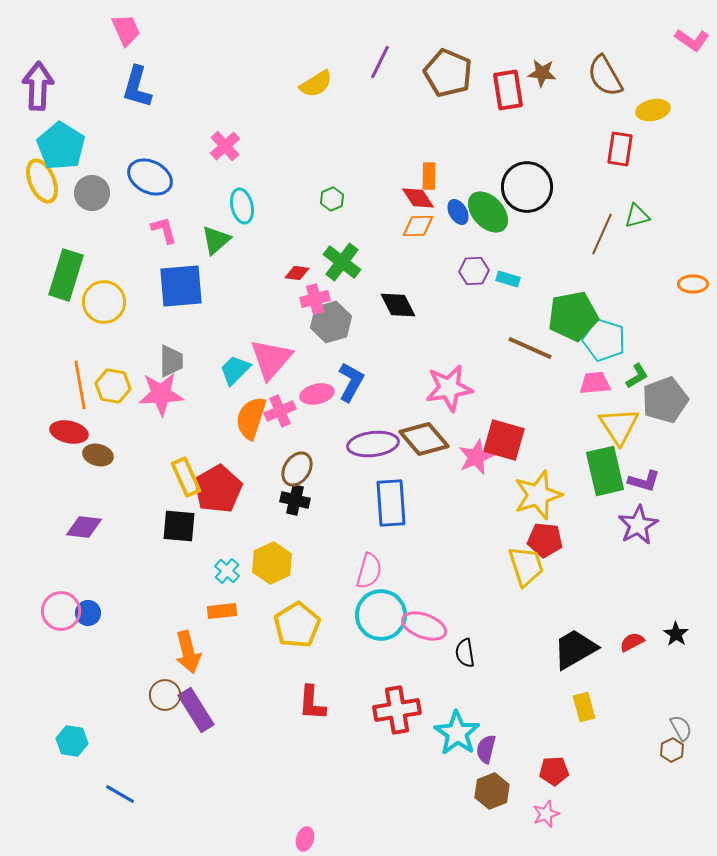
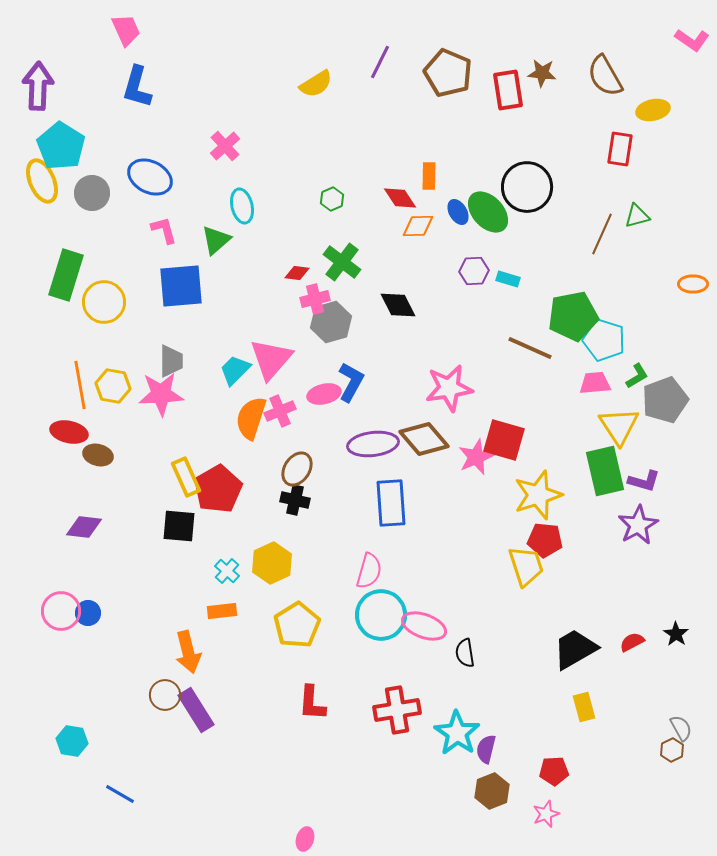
red diamond at (418, 198): moved 18 px left
pink ellipse at (317, 394): moved 7 px right
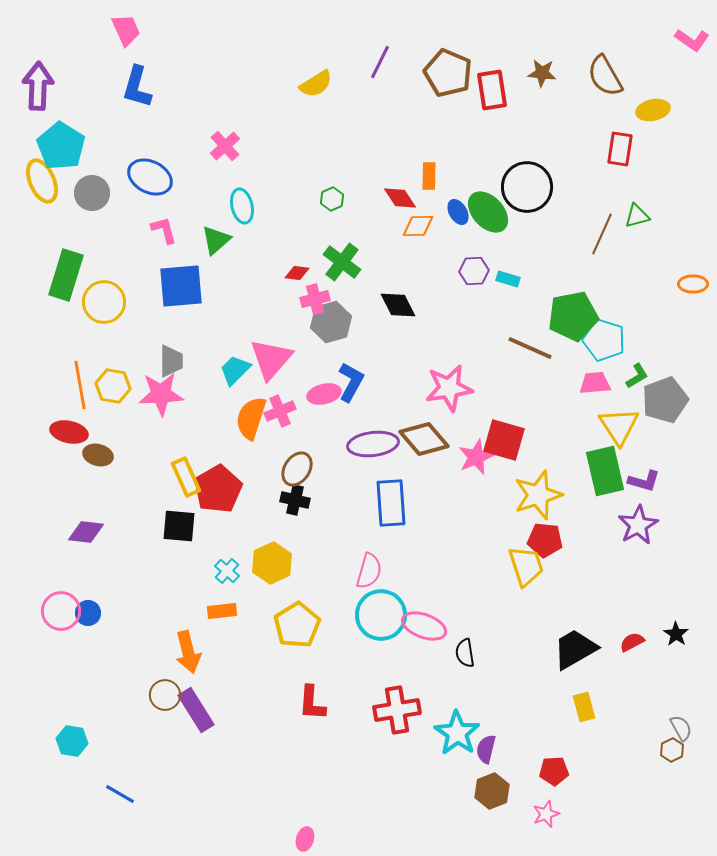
red rectangle at (508, 90): moved 16 px left
purple diamond at (84, 527): moved 2 px right, 5 px down
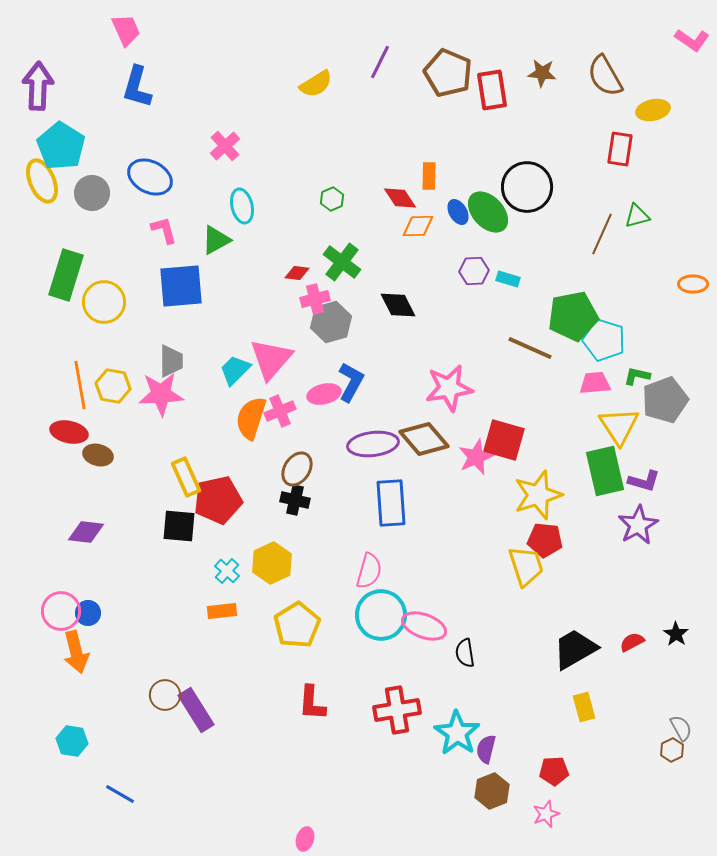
green triangle at (216, 240): rotated 12 degrees clockwise
green L-shape at (637, 376): rotated 136 degrees counterclockwise
red pentagon at (218, 489): moved 11 px down; rotated 18 degrees clockwise
orange arrow at (188, 652): moved 112 px left
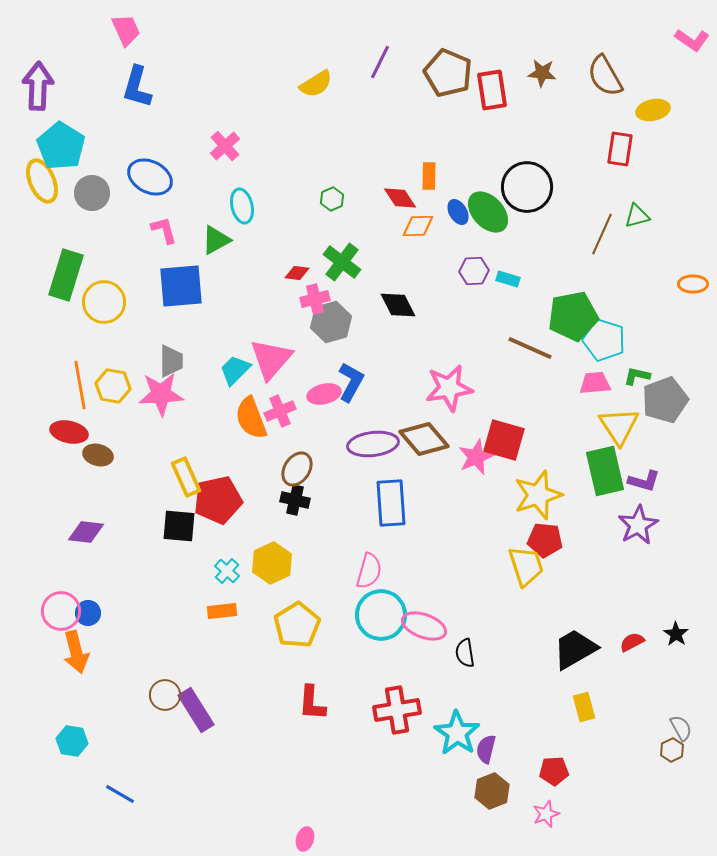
orange semicircle at (251, 418): rotated 39 degrees counterclockwise
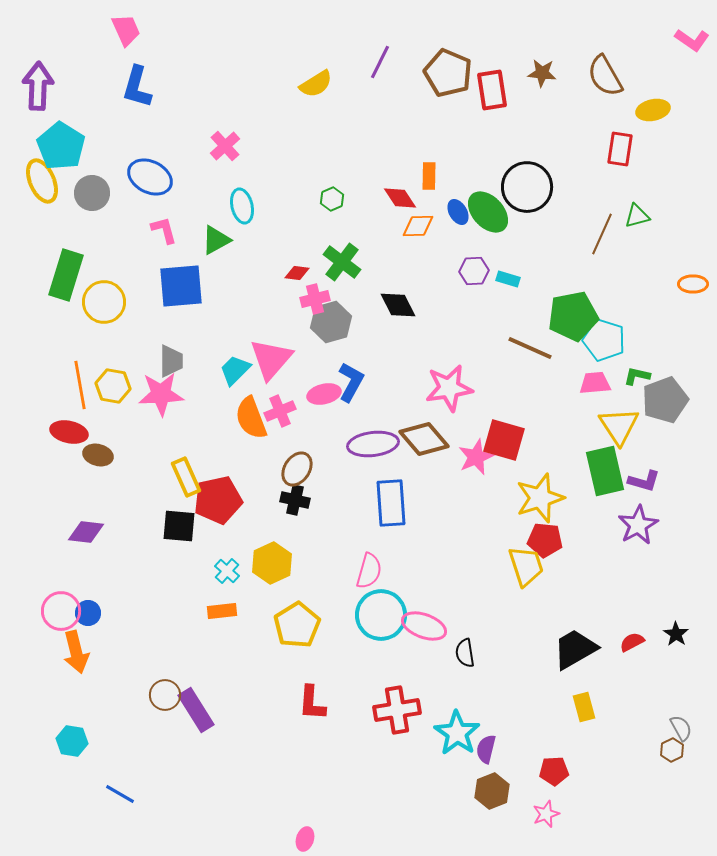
yellow star at (538, 495): moved 2 px right, 3 px down
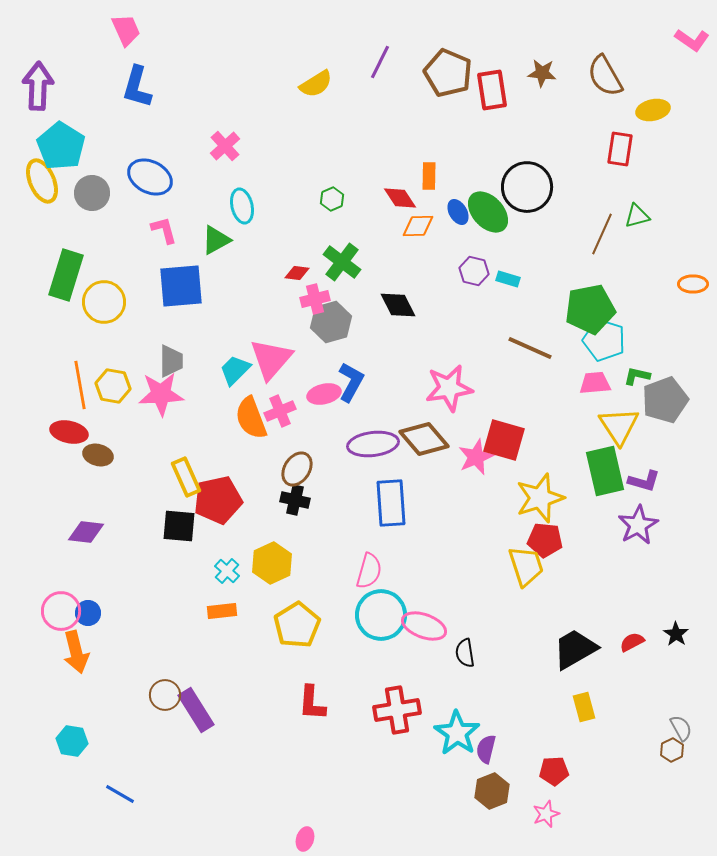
purple hexagon at (474, 271): rotated 16 degrees clockwise
green pentagon at (573, 316): moved 17 px right, 7 px up
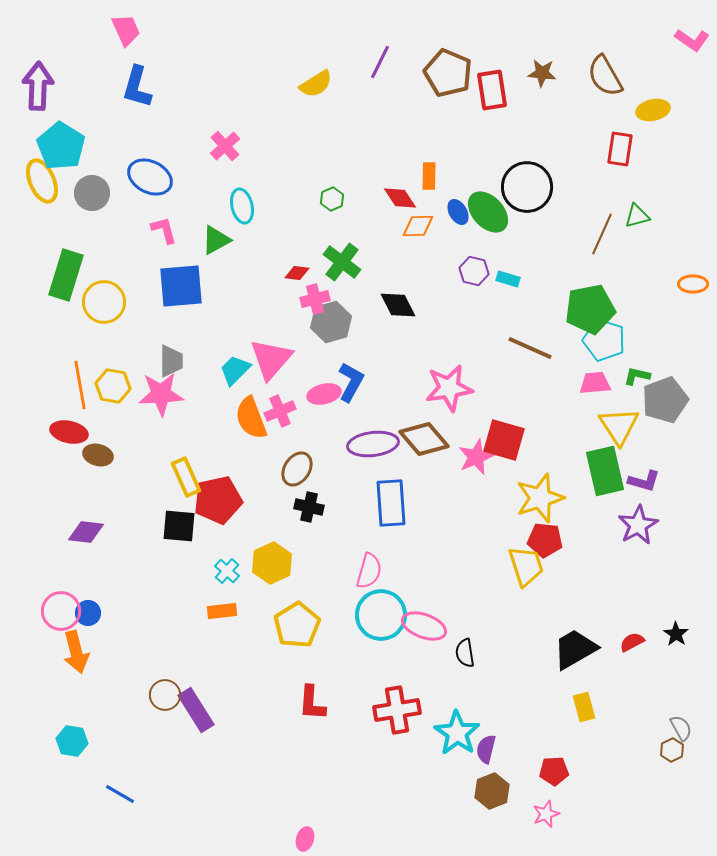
black cross at (295, 500): moved 14 px right, 7 px down
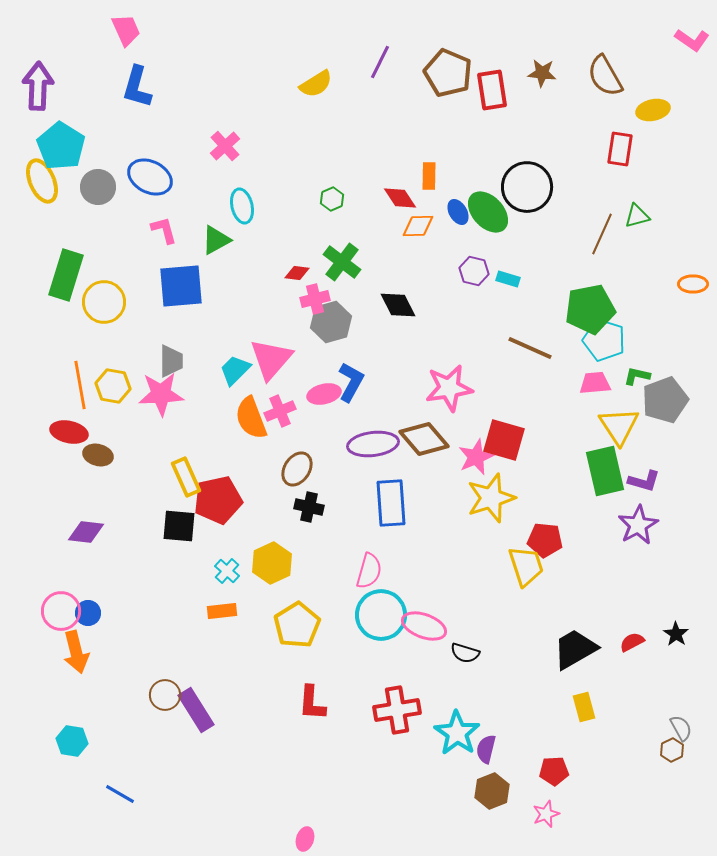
gray circle at (92, 193): moved 6 px right, 6 px up
yellow star at (540, 498): moved 49 px left
black semicircle at (465, 653): rotated 64 degrees counterclockwise
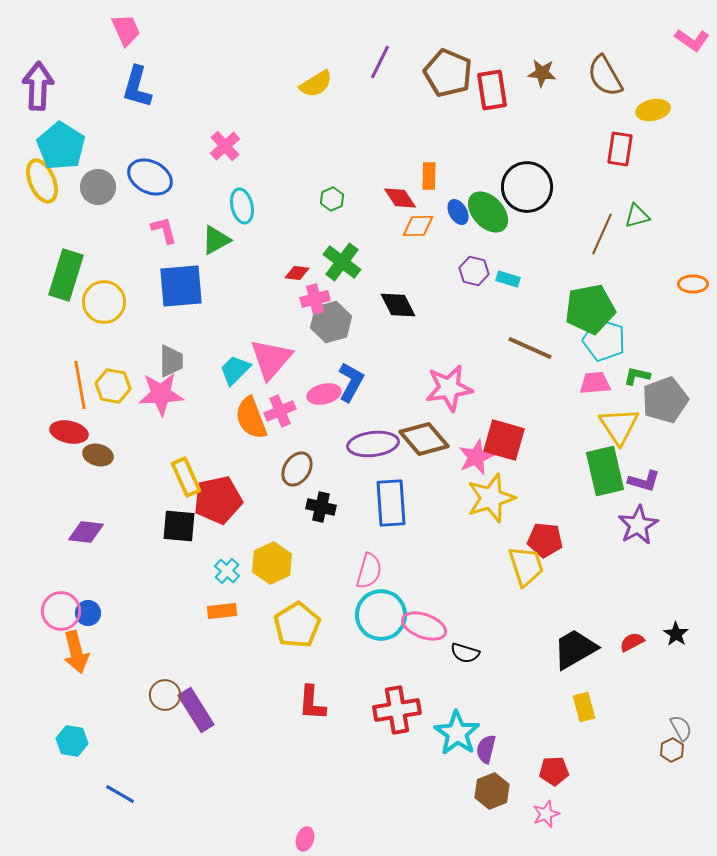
black cross at (309, 507): moved 12 px right
